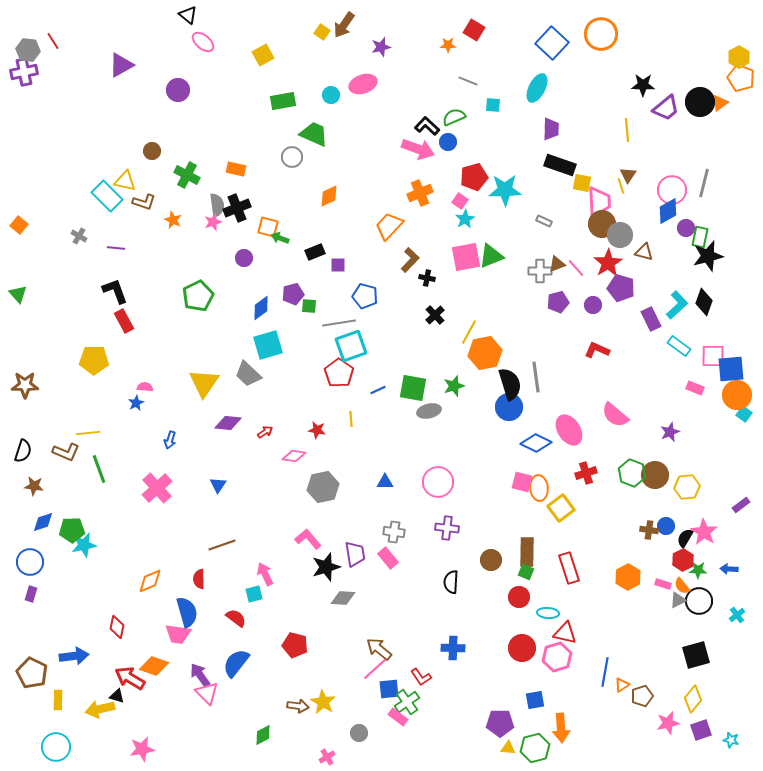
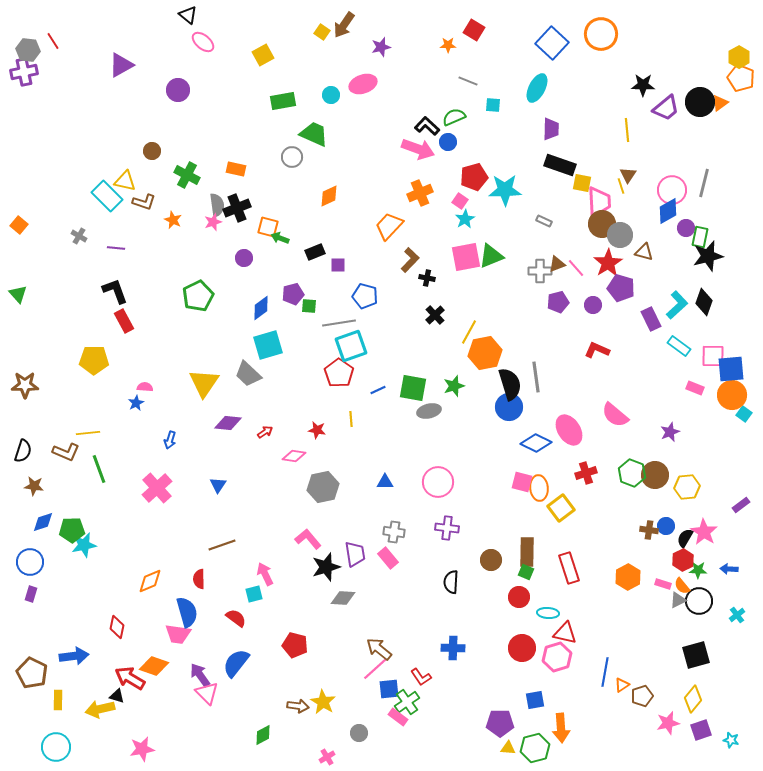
orange circle at (737, 395): moved 5 px left
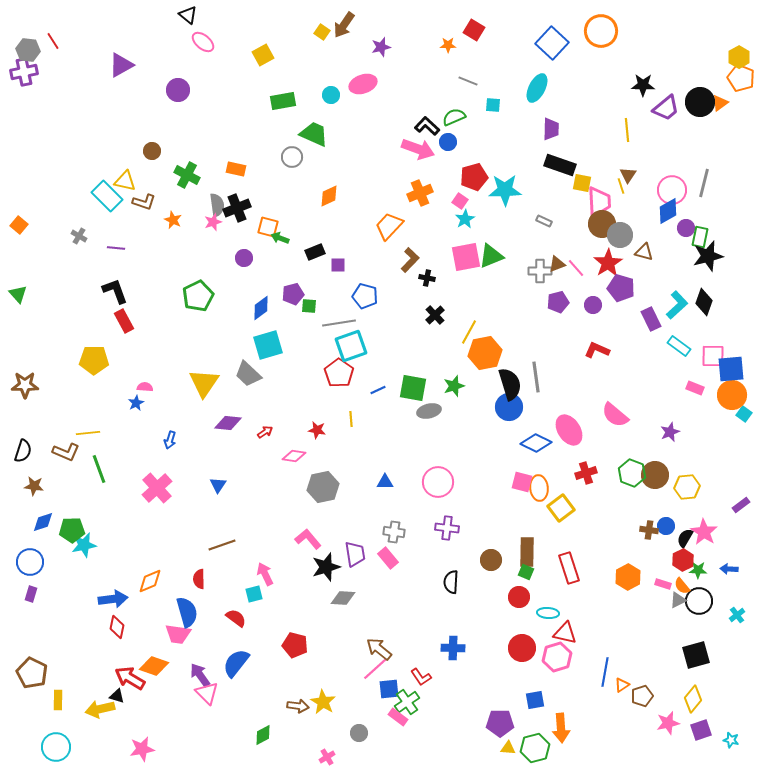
orange circle at (601, 34): moved 3 px up
blue arrow at (74, 656): moved 39 px right, 57 px up
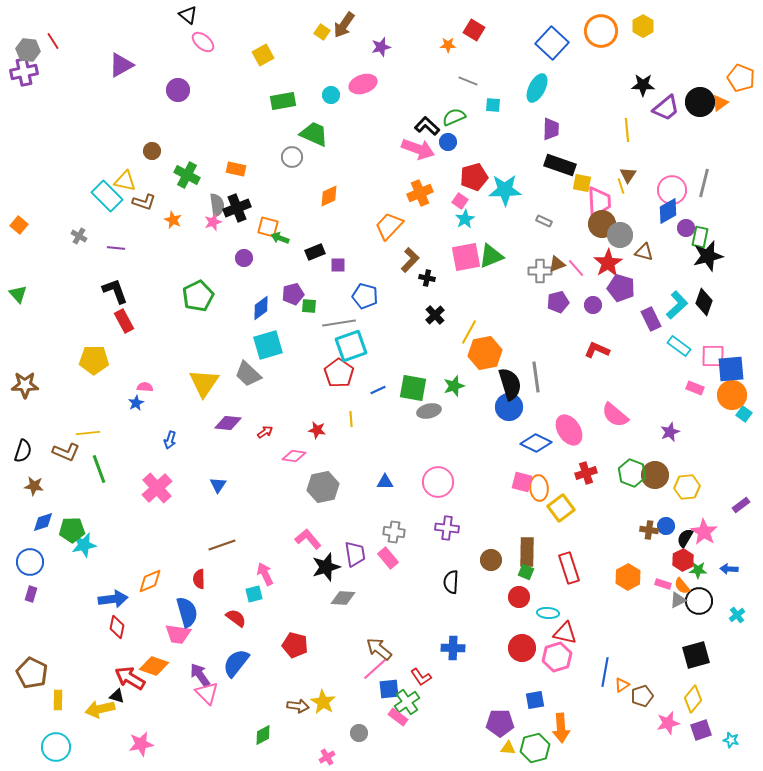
yellow hexagon at (739, 57): moved 96 px left, 31 px up
pink star at (142, 749): moved 1 px left, 5 px up
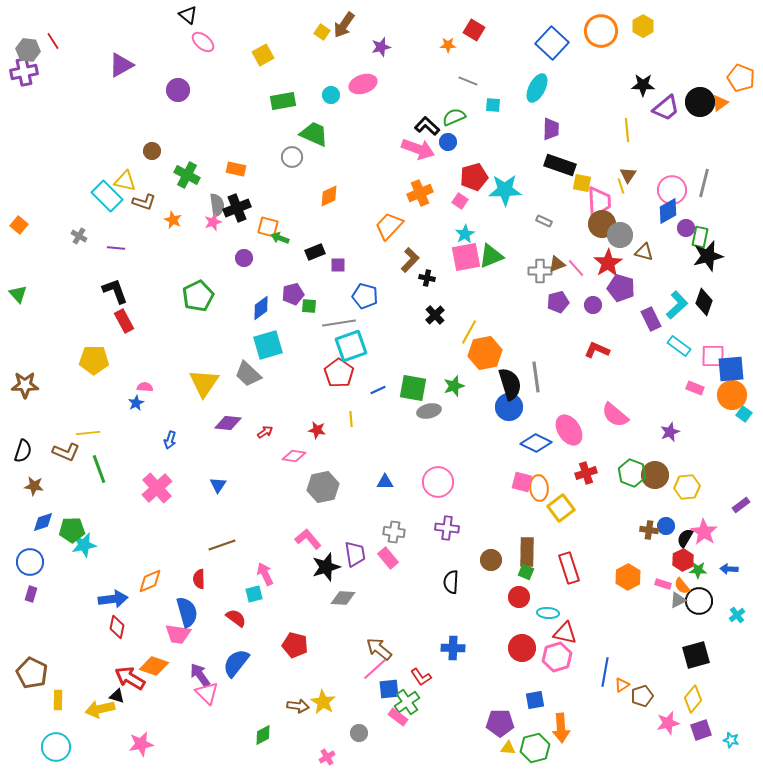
cyan star at (465, 219): moved 15 px down
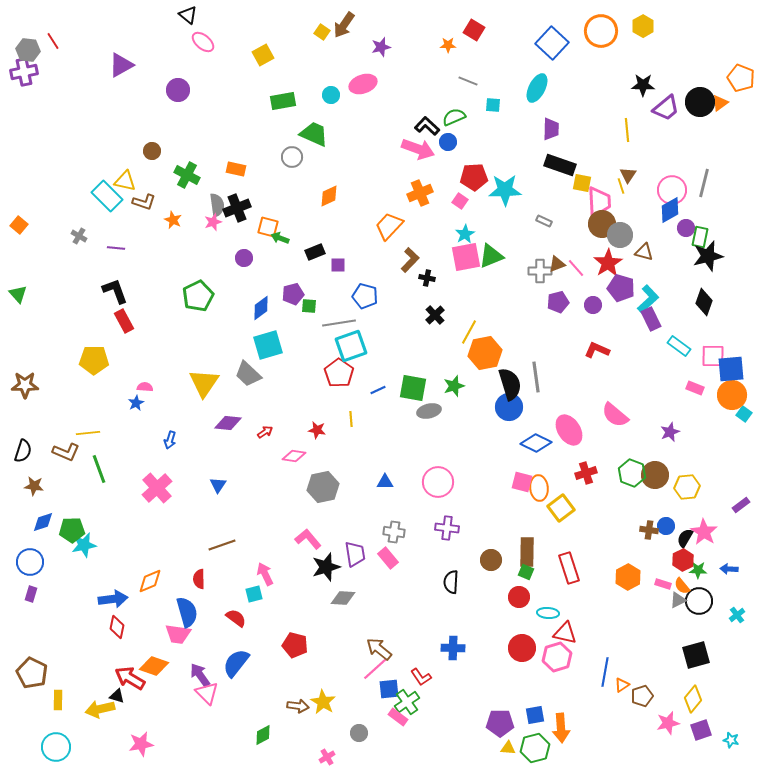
red pentagon at (474, 177): rotated 12 degrees clockwise
blue diamond at (668, 211): moved 2 px right, 1 px up
cyan L-shape at (677, 305): moved 29 px left, 6 px up
blue square at (535, 700): moved 15 px down
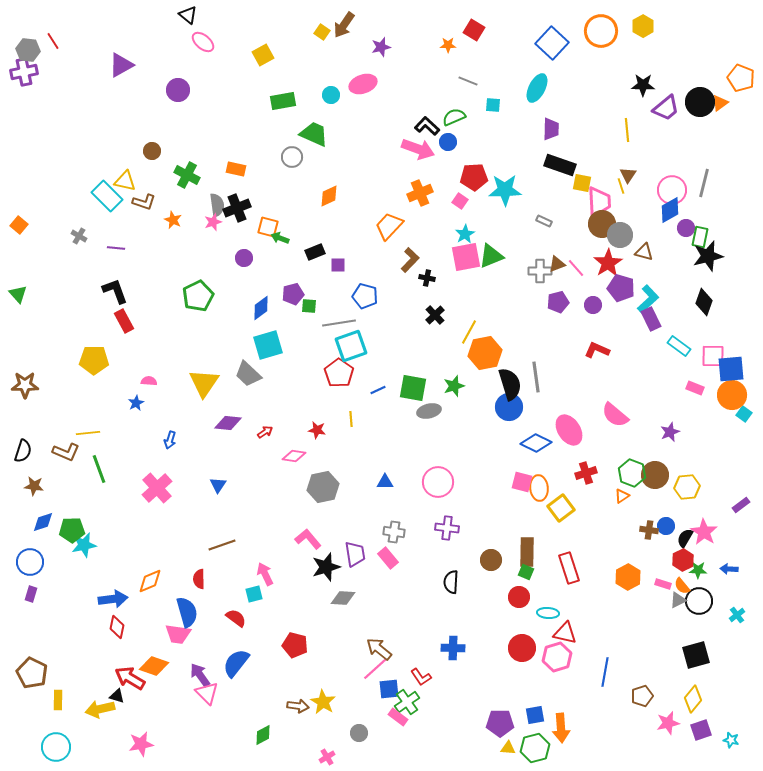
pink semicircle at (145, 387): moved 4 px right, 6 px up
orange triangle at (622, 685): moved 189 px up
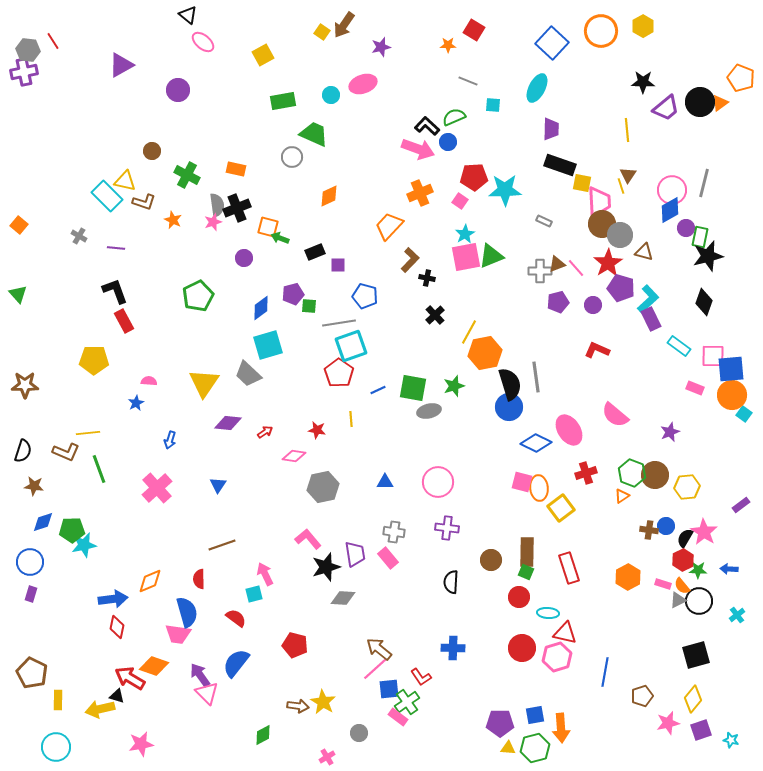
black star at (643, 85): moved 3 px up
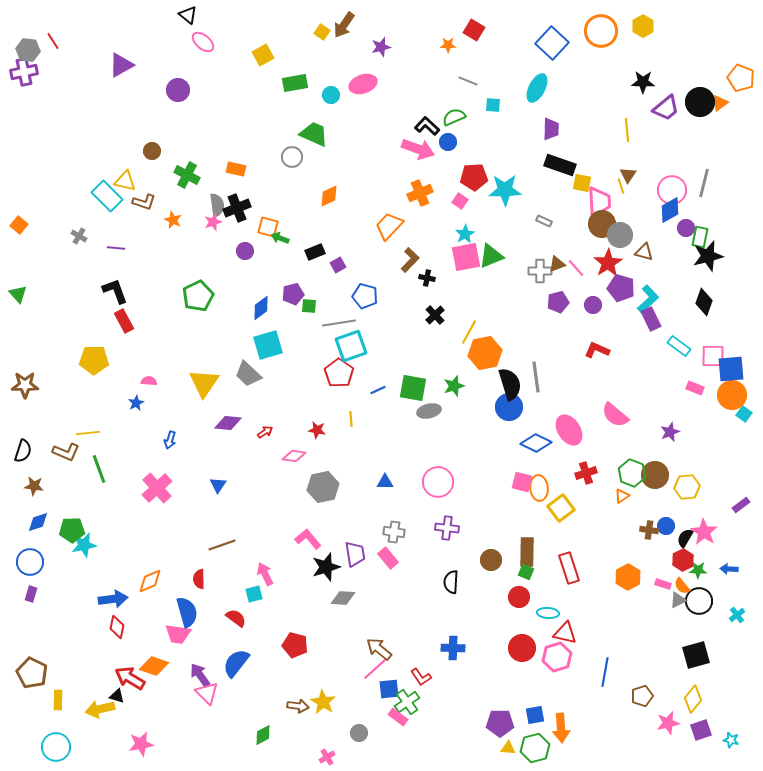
green rectangle at (283, 101): moved 12 px right, 18 px up
purple circle at (244, 258): moved 1 px right, 7 px up
purple square at (338, 265): rotated 28 degrees counterclockwise
blue diamond at (43, 522): moved 5 px left
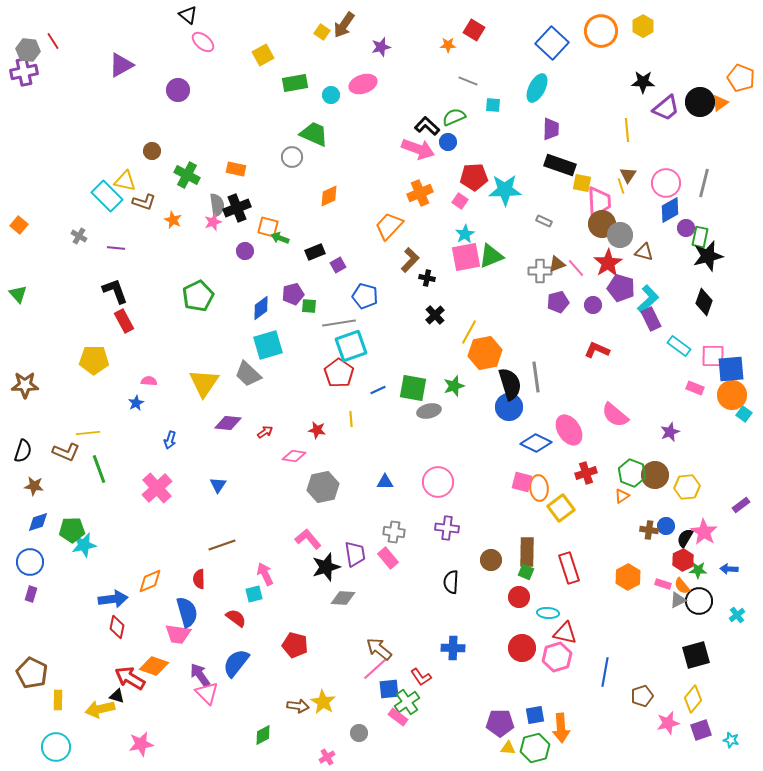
pink circle at (672, 190): moved 6 px left, 7 px up
